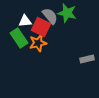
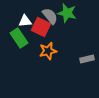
orange star: moved 10 px right, 8 px down
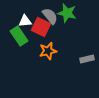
green rectangle: moved 2 px up
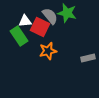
red square: moved 1 px left
gray rectangle: moved 1 px right, 1 px up
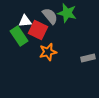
red square: moved 2 px left, 3 px down
orange star: moved 1 px down
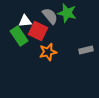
red square: moved 1 px down
gray rectangle: moved 2 px left, 8 px up
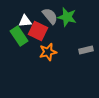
green star: moved 4 px down
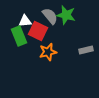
green star: moved 1 px left, 2 px up
green rectangle: rotated 12 degrees clockwise
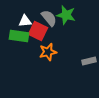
gray semicircle: moved 1 px left, 2 px down
green rectangle: rotated 60 degrees counterclockwise
gray rectangle: moved 3 px right, 11 px down
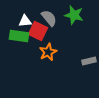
green star: moved 8 px right
orange star: rotated 12 degrees counterclockwise
